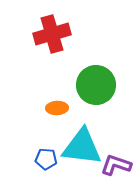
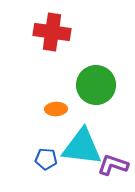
red cross: moved 2 px up; rotated 24 degrees clockwise
orange ellipse: moved 1 px left, 1 px down
purple L-shape: moved 3 px left
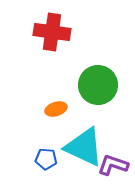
green circle: moved 2 px right
orange ellipse: rotated 15 degrees counterclockwise
cyan triangle: moved 2 px right; rotated 18 degrees clockwise
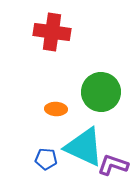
green circle: moved 3 px right, 7 px down
orange ellipse: rotated 20 degrees clockwise
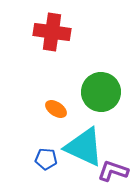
orange ellipse: rotated 30 degrees clockwise
purple L-shape: moved 6 px down
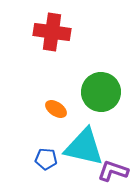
cyan triangle: rotated 12 degrees counterclockwise
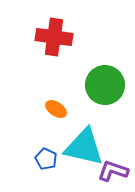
red cross: moved 2 px right, 5 px down
green circle: moved 4 px right, 7 px up
blue pentagon: rotated 20 degrees clockwise
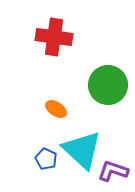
green circle: moved 3 px right
cyan triangle: moved 2 px left, 3 px down; rotated 30 degrees clockwise
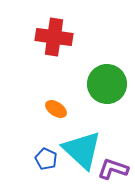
green circle: moved 1 px left, 1 px up
purple L-shape: moved 2 px up
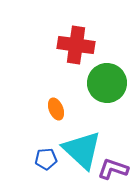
red cross: moved 22 px right, 8 px down
green circle: moved 1 px up
orange ellipse: rotated 35 degrees clockwise
blue pentagon: rotated 30 degrees counterclockwise
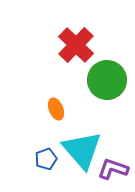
red cross: rotated 36 degrees clockwise
green circle: moved 3 px up
cyan triangle: rotated 6 degrees clockwise
blue pentagon: rotated 15 degrees counterclockwise
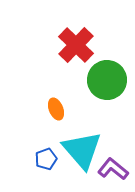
purple L-shape: rotated 20 degrees clockwise
